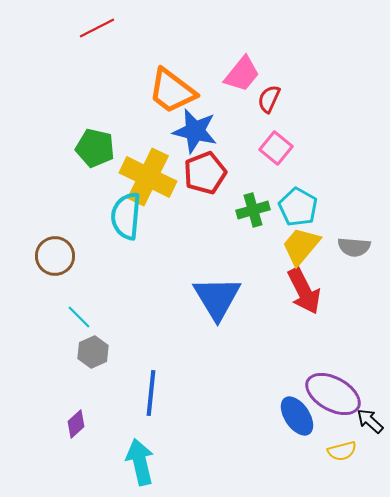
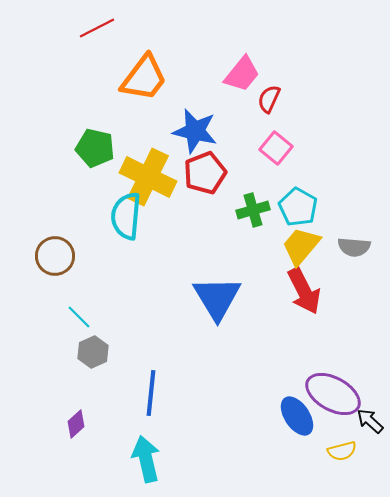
orange trapezoid: moved 28 px left, 13 px up; rotated 90 degrees counterclockwise
cyan arrow: moved 6 px right, 3 px up
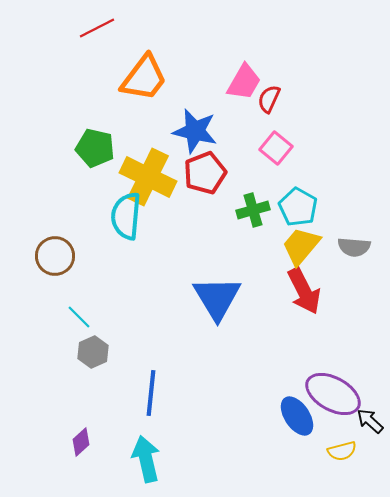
pink trapezoid: moved 2 px right, 8 px down; rotated 9 degrees counterclockwise
purple diamond: moved 5 px right, 18 px down
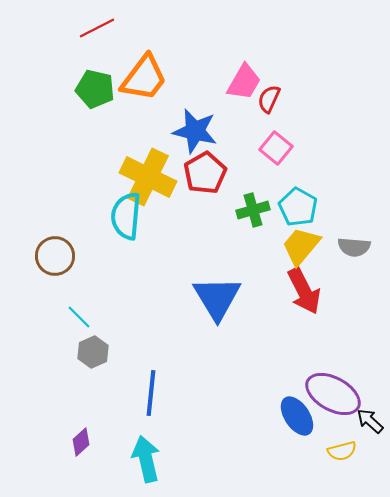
green pentagon: moved 59 px up
red pentagon: rotated 9 degrees counterclockwise
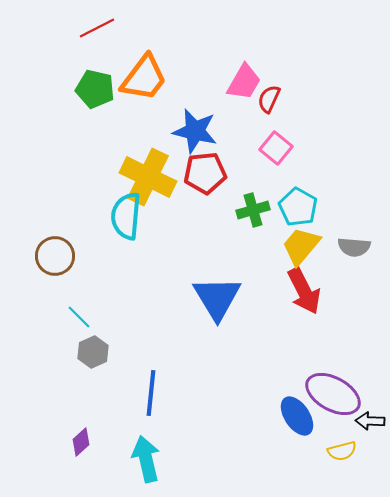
red pentagon: rotated 24 degrees clockwise
black arrow: rotated 40 degrees counterclockwise
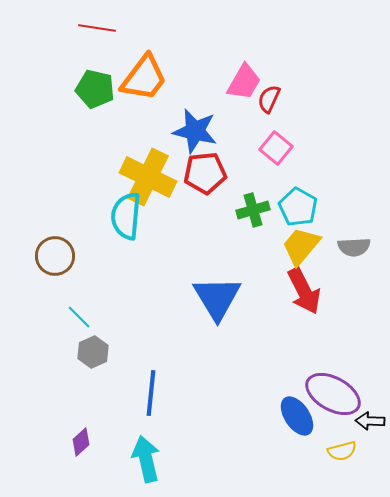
red line: rotated 36 degrees clockwise
gray semicircle: rotated 8 degrees counterclockwise
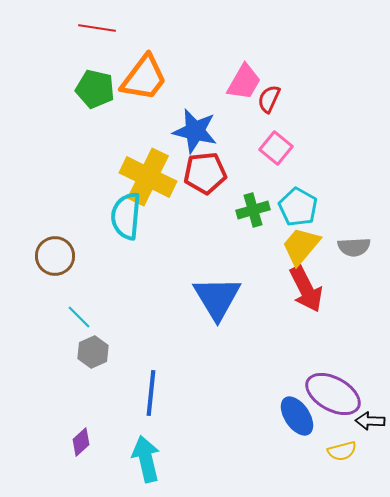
red arrow: moved 2 px right, 2 px up
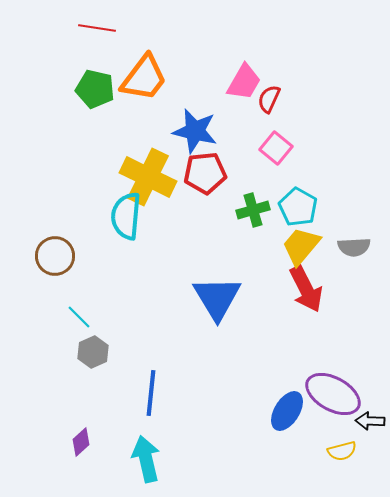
blue ellipse: moved 10 px left, 5 px up; rotated 66 degrees clockwise
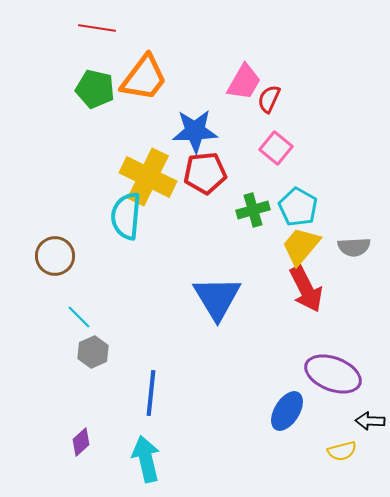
blue star: rotated 15 degrees counterclockwise
purple ellipse: moved 20 px up; rotated 8 degrees counterclockwise
